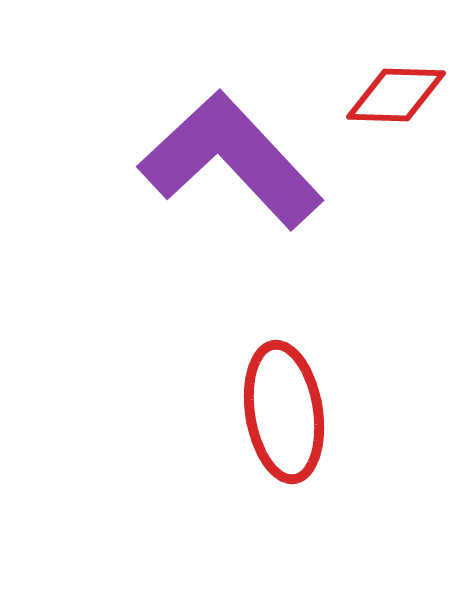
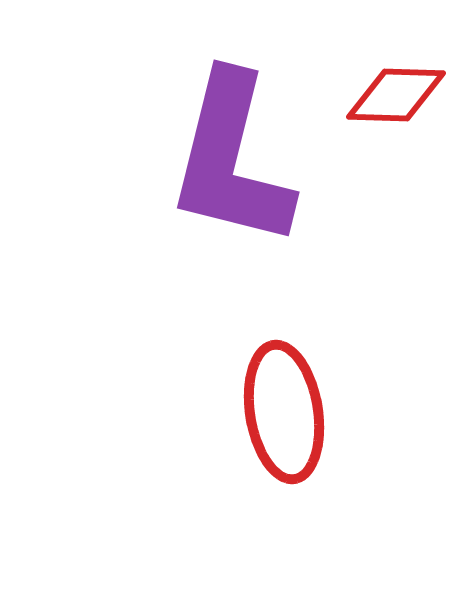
purple L-shape: rotated 123 degrees counterclockwise
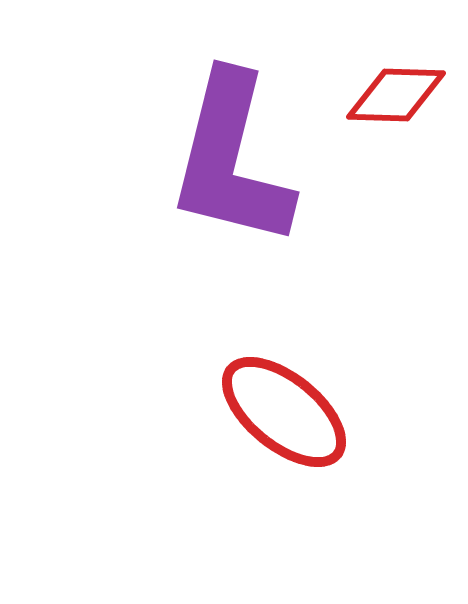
red ellipse: rotated 42 degrees counterclockwise
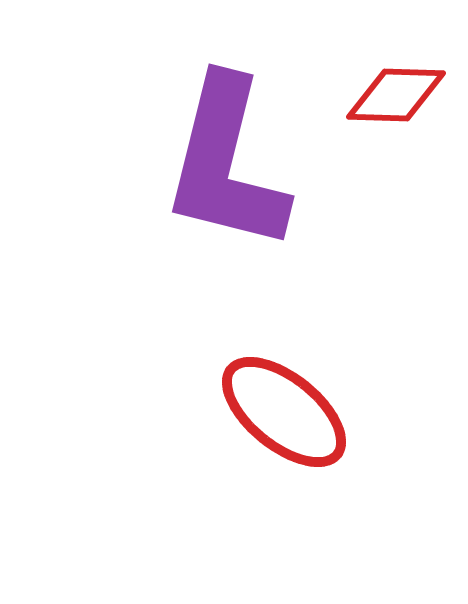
purple L-shape: moved 5 px left, 4 px down
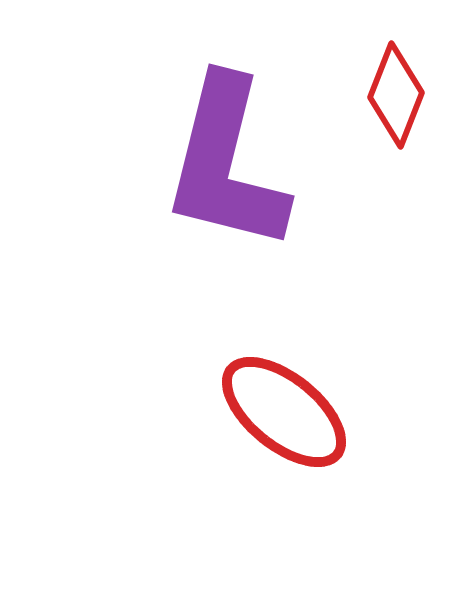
red diamond: rotated 70 degrees counterclockwise
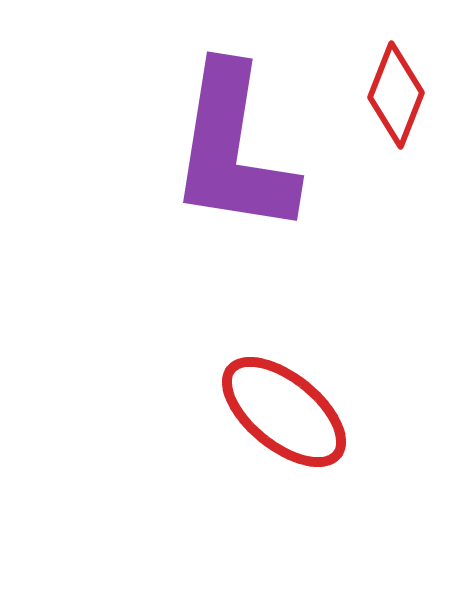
purple L-shape: moved 7 px right, 14 px up; rotated 5 degrees counterclockwise
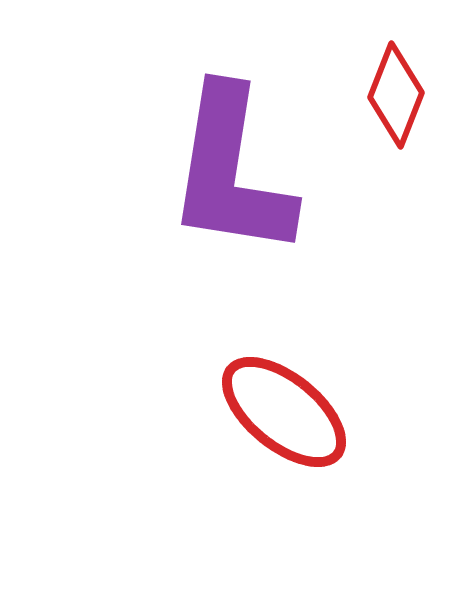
purple L-shape: moved 2 px left, 22 px down
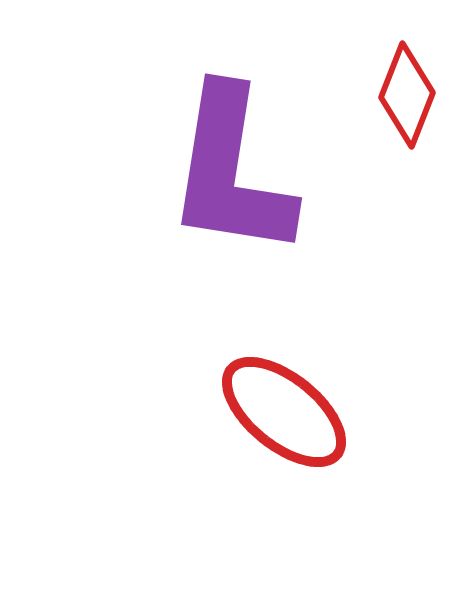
red diamond: moved 11 px right
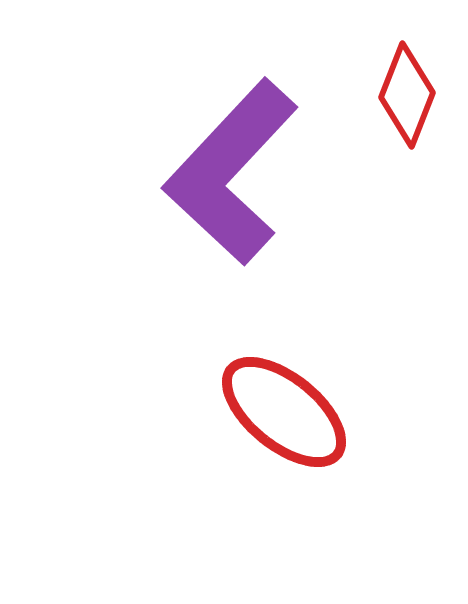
purple L-shape: rotated 34 degrees clockwise
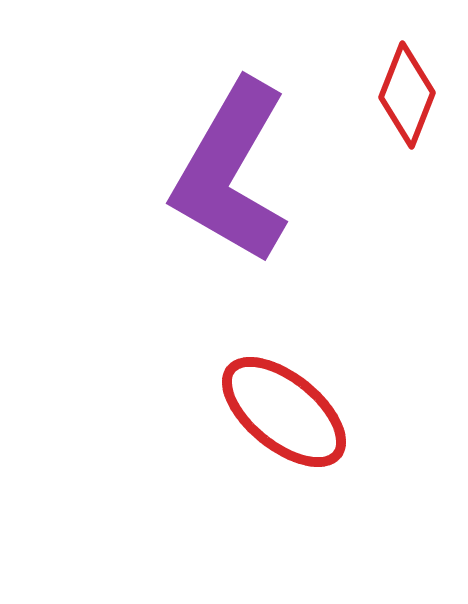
purple L-shape: rotated 13 degrees counterclockwise
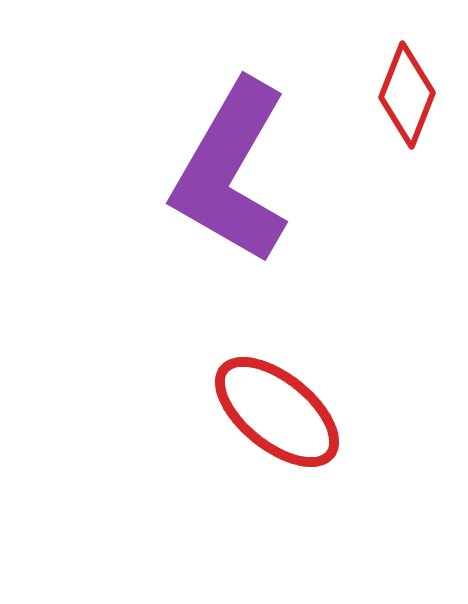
red ellipse: moved 7 px left
